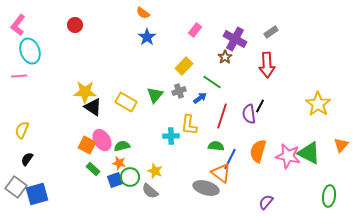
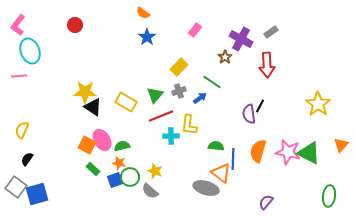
purple cross at (235, 39): moved 6 px right
yellow rectangle at (184, 66): moved 5 px left, 1 px down
red line at (222, 116): moved 61 px left; rotated 50 degrees clockwise
pink star at (288, 156): moved 4 px up
blue line at (230, 159): moved 3 px right; rotated 25 degrees counterclockwise
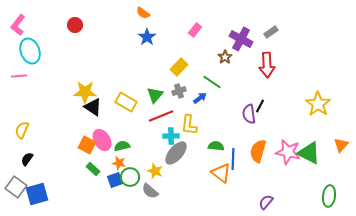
gray ellipse at (206, 188): moved 30 px left, 35 px up; rotated 65 degrees counterclockwise
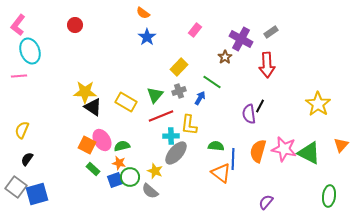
blue arrow at (200, 98): rotated 24 degrees counterclockwise
pink star at (288, 152): moved 4 px left, 3 px up
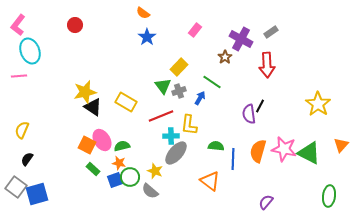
yellow star at (85, 92): rotated 15 degrees counterclockwise
green triangle at (155, 95): moved 8 px right, 9 px up; rotated 18 degrees counterclockwise
orange triangle at (221, 173): moved 11 px left, 8 px down
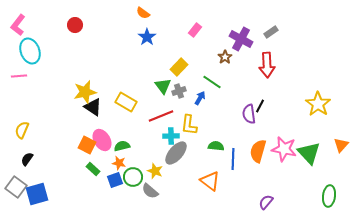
green triangle at (309, 153): rotated 20 degrees clockwise
green circle at (130, 177): moved 3 px right
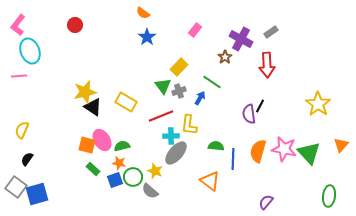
orange square at (87, 145): rotated 12 degrees counterclockwise
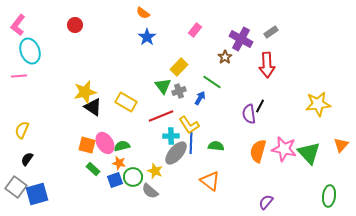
yellow star at (318, 104): rotated 30 degrees clockwise
yellow L-shape at (189, 125): rotated 40 degrees counterclockwise
pink ellipse at (102, 140): moved 3 px right, 3 px down
blue line at (233, 159): moved 42 px left, 16 px up
